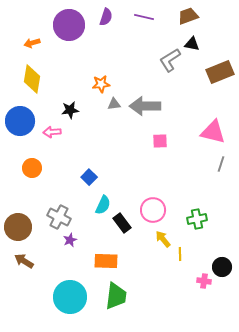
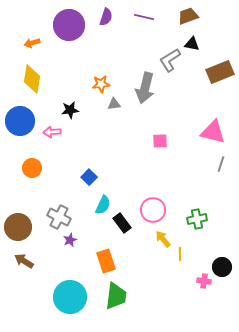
gray arrow: moved 18 px up; rotated 76 degrees counterclockwise
orange rectangle: rotated 70 degrees clockwise
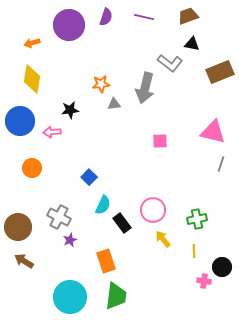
gray L-shape: moved 3 px down; rotated 110 degrees counterclockwise
yellow line: moved 14 px right, 3 px up
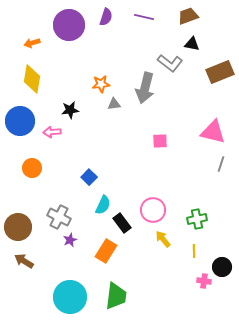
orange rectangle: moved 10 px up; rotated 50 degrees clockwise
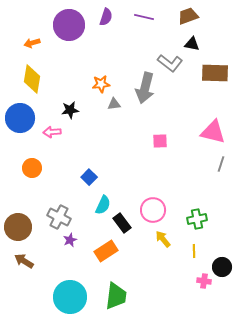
brown rectangle: moved 5 px left, 1 px down; rotated 24 degrees clockwise
blue circle: moved 3 px up
orange rectangle: rotated 25 degrees clockwise
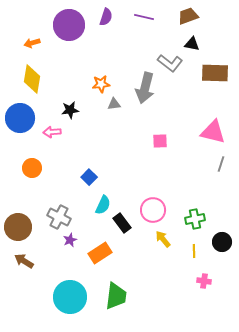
green cross: moved 2 px left
orange rectangle: moved 6 px left, 2 px down
black circle: moved 25 px up
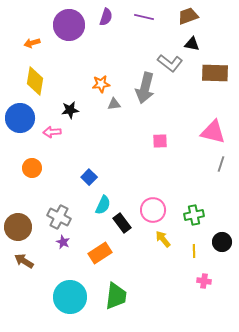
yellow diamond: moved 3 px right, 2 px down
green cross: moved 1 px left, 4 px up
purple star: moved 7 px left, 2 px down; rotated 24 degrees counterclockwise
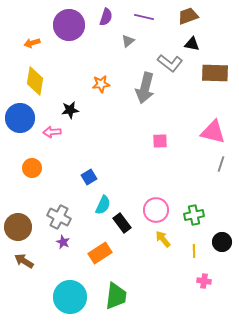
gray triangle: moved 14 px right, 63 px up; rotated 32 degrees counterclockwise
blue square: rotated 14 degrees clockwise
pink circle: moved 3 px right
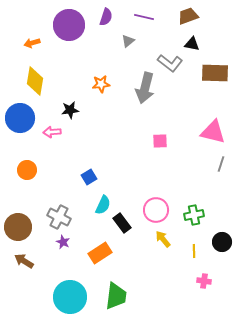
orange circle: moved 5 px left, 2 px down
